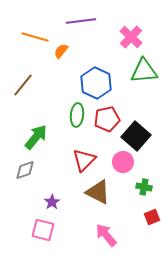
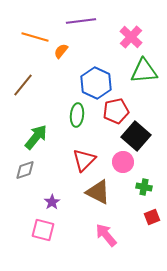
red pentagon: moved 9 px right, 8 px up
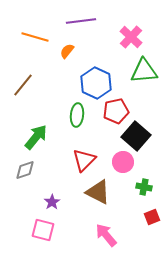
orange semicircle: moved 6 px right
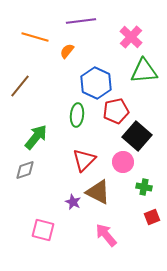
brown line: moved 3 px left, 1 px down
black square: moved 1 px right
purple star: moved 21 px right; rotated 14 degrees counterclockwise
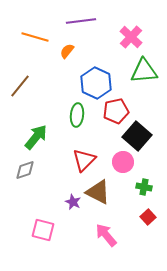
red square: moved 4 px left; rotated 21 degrees counterclockwise
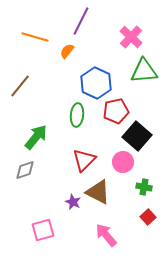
purple line: rotated 56 degrees counterclockwise
pink square: rotated 30 degrees counterclockwise
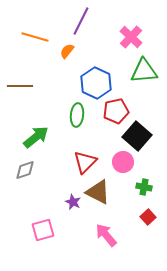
brown line: rotated 50 degrees clockwise
green arrow: rotated 12 degrees clockwise
red triangle: moved 1 px right, 2 px down
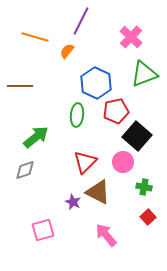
green triangle: moved 3 px down; rotated 16 degrees counterclockwise
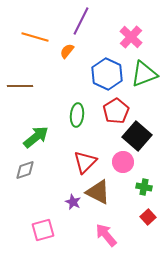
blue hexagon: moved 11 px right, 9 px up
red pentagon: rotated 20 degrees counterclockwise
